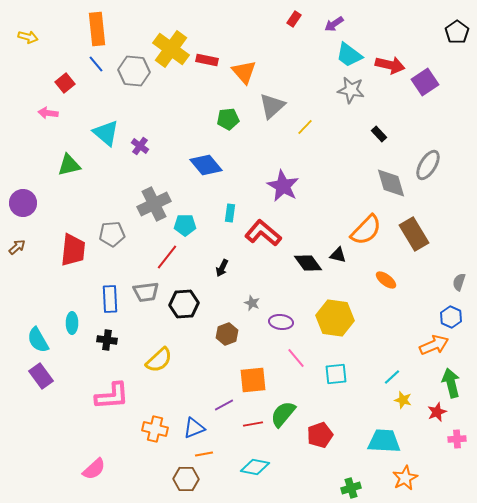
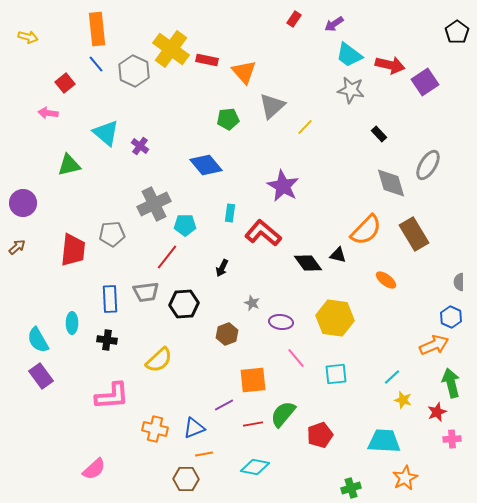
gray hexagon at (134, 71): rotated 20 degrees clockwise
gray semicircle at (459, 282): rotated 18 degrees counterclockwise
pink cross at (457, 439): moved 5 px left
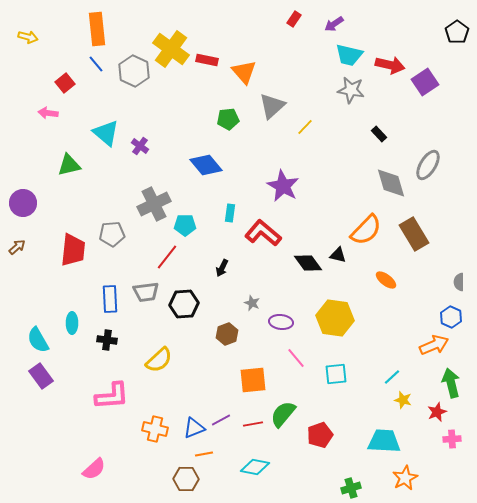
cyan trapezoid at (349, 55): rotated 24 degrees counterclockwise
purple line at (224, 405): moved 3 px left, 15 px down
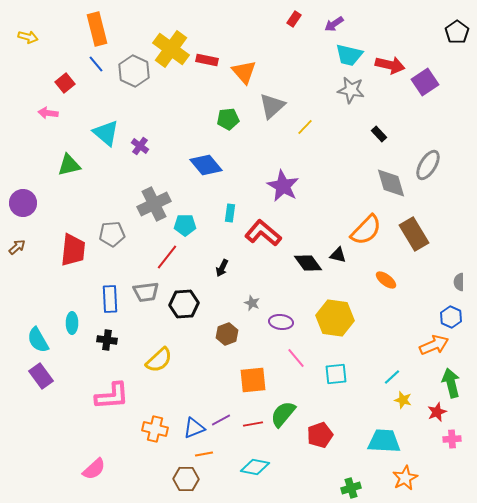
orange rectangle at (97, 29): rotated 8 degrees counterclockwise
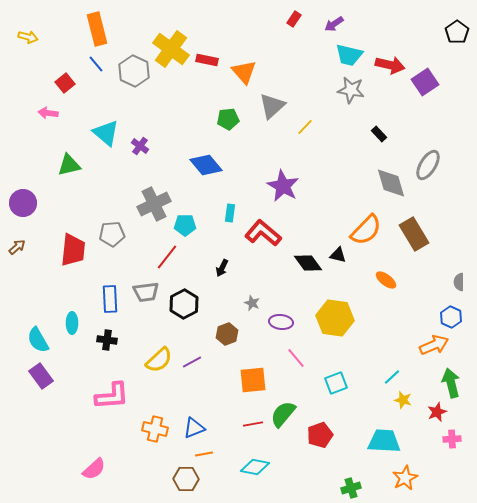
black hexagon at (184, 304): rotated 24 degrees counterclockwise
cyan square at (336, 374): moved 9 px down; rotated 15 degrees counterclockwise
purple line at (221, 420): moved 29 px left, 58 px up
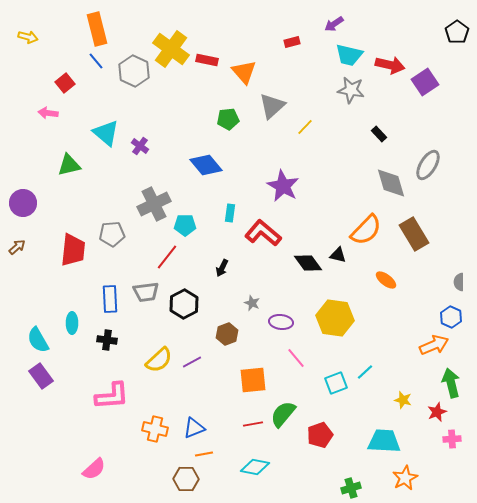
red rectangle at (294, 19): moved 2 px left, 23 px down; rotated 42 degrees clockwise
blue line at (96, 64): moved 3 px up
cyan line at (392, 377): moved 27 px left, 5 px up
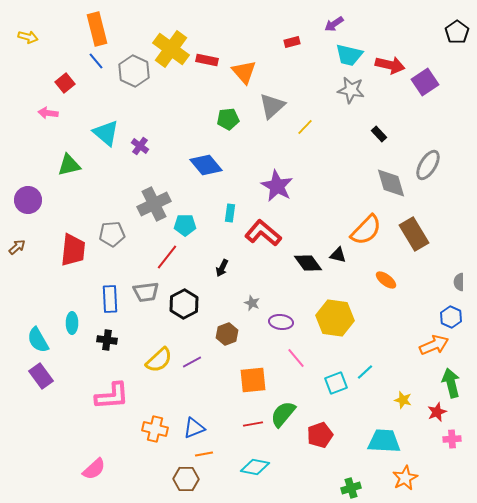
purple star at (283, 186): moved 6 px left
purple circle at (23, 203): moved 5 px right, 3 px up
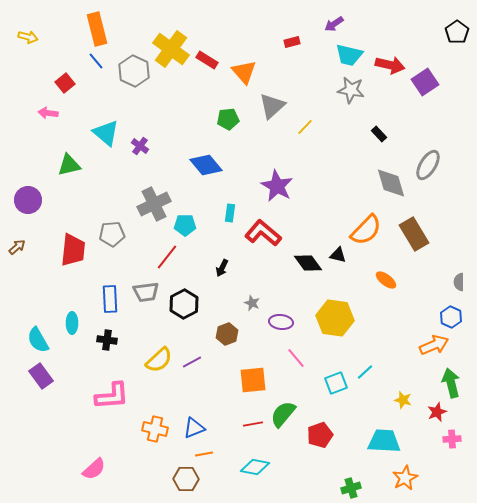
red rectangle at (207, 60): rotated 20 degrees clockwise
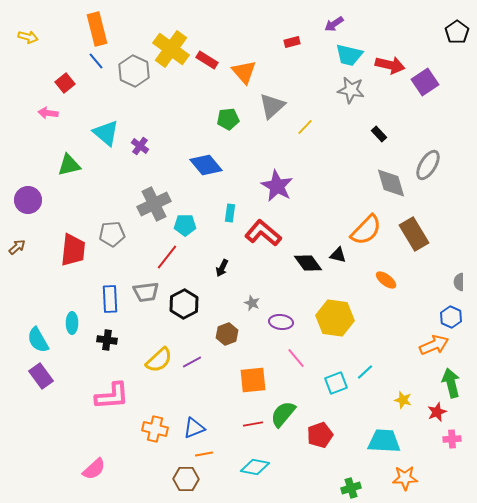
orange star at (405, 478): rotated 25 degrees clockwise
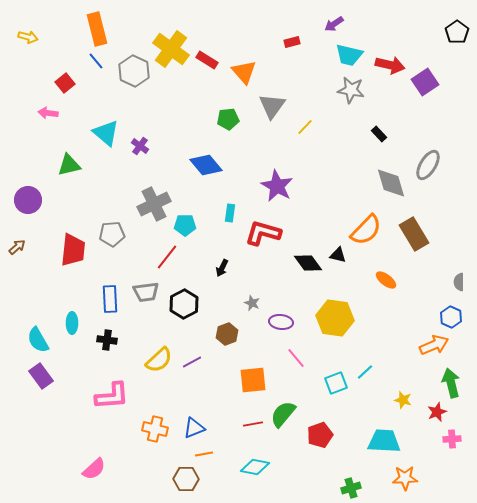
gray triangle at (272, 106): rotated 12 degrees counterclockwise
red L-shape at (263, 233): rotated 24 degrees counterclockwise
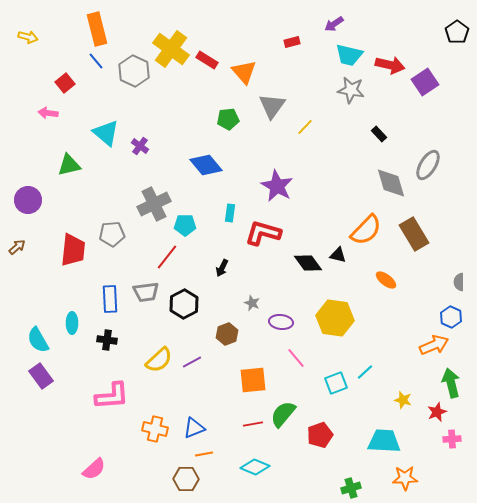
cyan diamond at (255, 467): rotated 12 degrees clockwise
